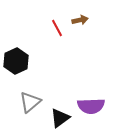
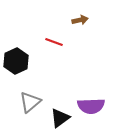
red line: moved 3 px left, 14 px down; rotated 42 degrees counterclockwise
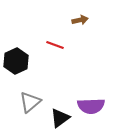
red line: moved 1 px right, 3 px down
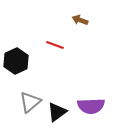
brown arrow: rotated 147 degrees counterclockwise
black triangle: moved 3 px left, 6 px up
